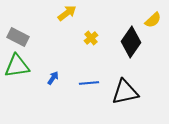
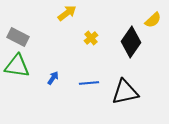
green triangle: rotated 16 degrees clockwise
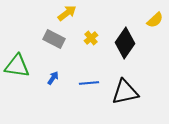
yellow semicircle: moved 2 px right
gray rectangle: moved 36 px right, 2 px down
black diamond: moved 6 px left, 1 px down
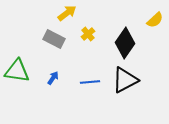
yellow cross: moved 3 px left, 4 px up
green triangle: moved 5 px down
blue line: moved 1 px right, 1 px up
black triangle: moved 12 px up; rotated 16 degrees counterclockwise
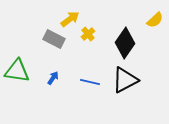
yellow arrow: moved 3 px right, 6 px down
blue line: rotated 18 degrees clockwise
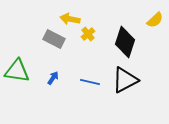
yellow arrow: rotated 132 degrees counterclockwise
black diamond: moved 1 px up; rotated 16 degrees counterclockwise
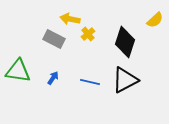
green triangle: moved 1 px right
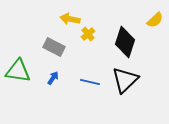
gray rectangle: moved 8 px down
black triangle: rotated 16 degrees counterclockwise
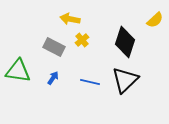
yellow cross: moved 6 px left, 6 px down
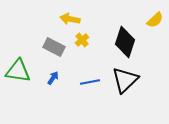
blue line: rotated 24 degrees counterclockwise
